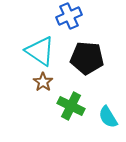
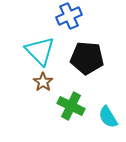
cyan triangle: rotated 12 degrees clockwise
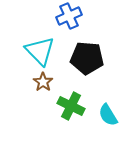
cyan semicircle: moved 2 px up
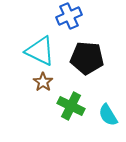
cyan triangle: rotated 20 degrees counterclockwise
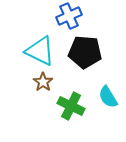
black pentagon: moved 2 px left, 6 px up
cyan semicircle: moved 18 px up
